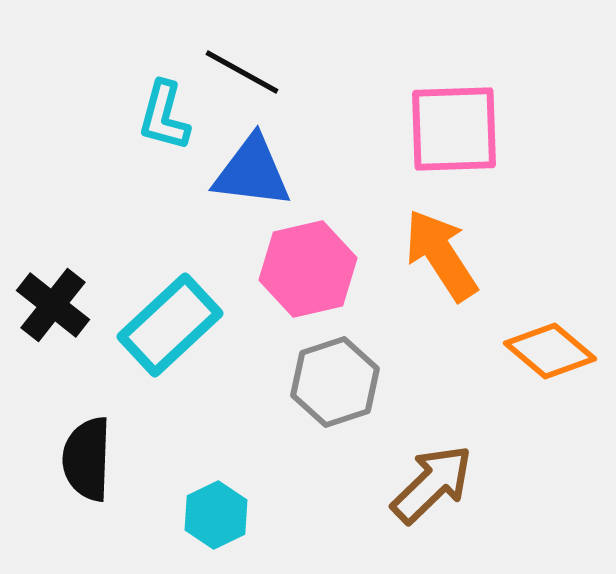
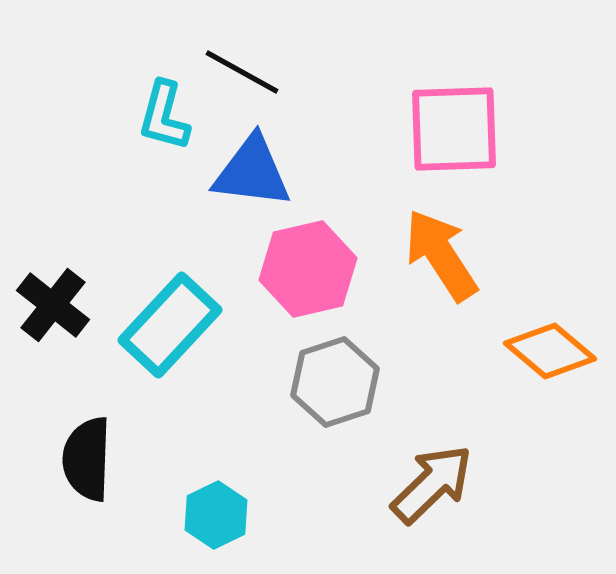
cyan rectangle: rotated 4 degrees counterclockwise
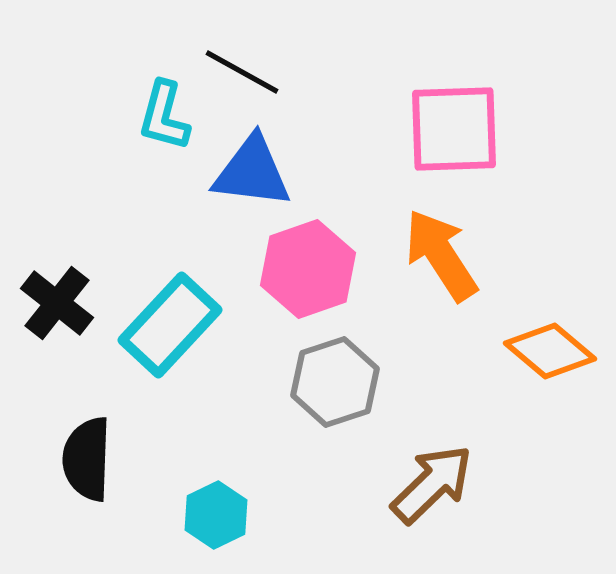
pink hexagon: rotated 6 degrees counterclockwise
black cross: moved 4 px right, 2 px up
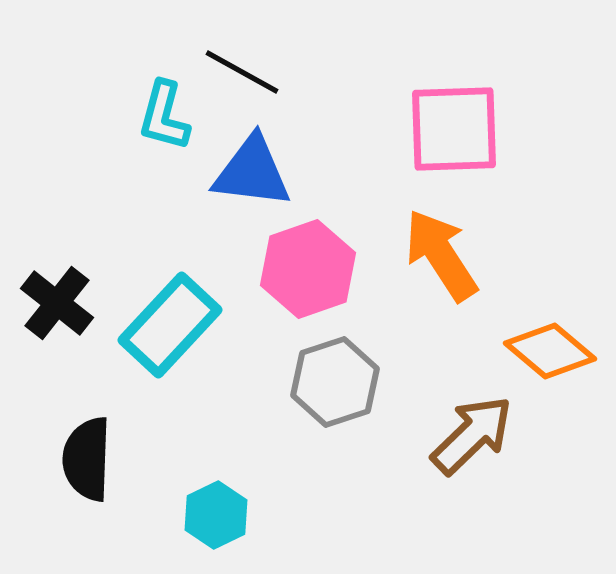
brown arrow: moved 40 px right, 49 px up
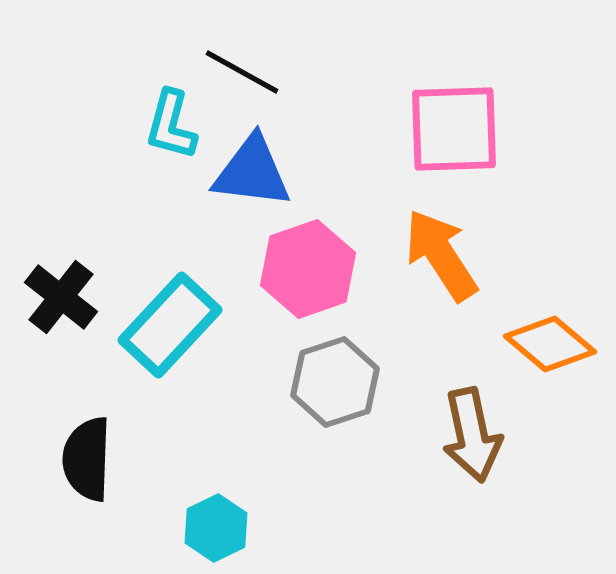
cyan L-shape: moved 7 px right, 9 px down
black cross: moved 4 px right, 6 px up
orange diamond: moved 7 px up
brown arrow: rotated 122 degrees clockwise
cyan hexagon: moved 13 px down
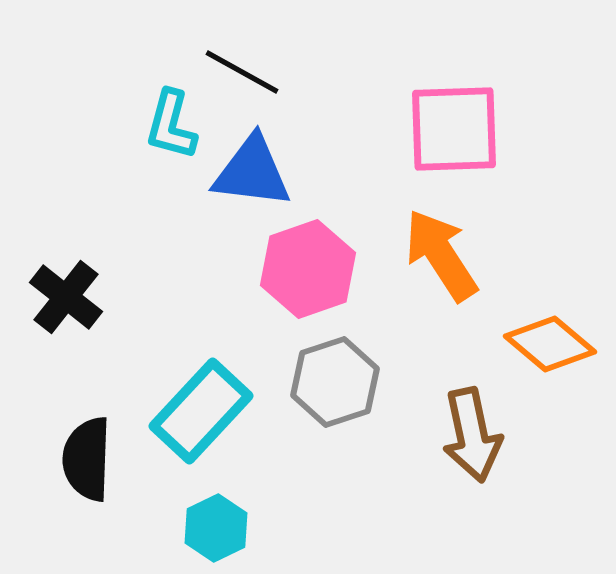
black cross: moved 5 px right
cyan rectangle: moved 31 px right, 86 px down
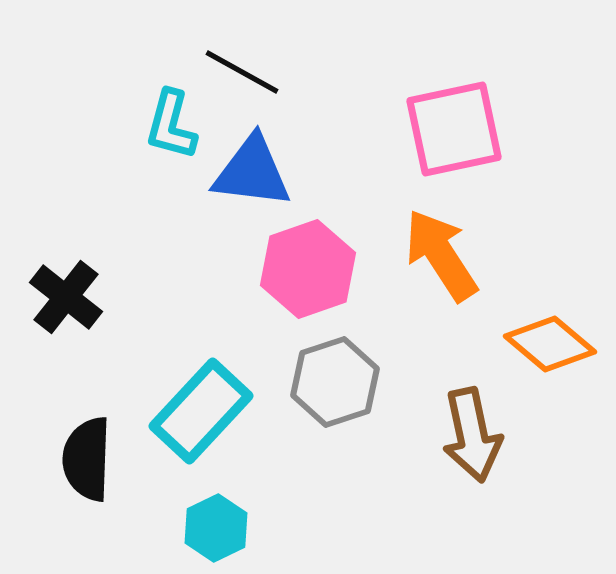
pink square: rotated 10 degrees counterclockwise
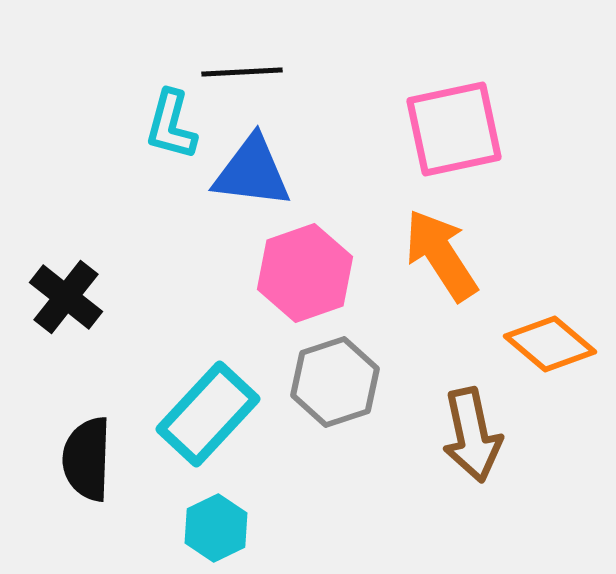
black line: rotated 32 degrees counterclockwise
pink hexagon: moved 3 px left, 4 px down
cyan rectangle: moved 7 px right, 3 px down
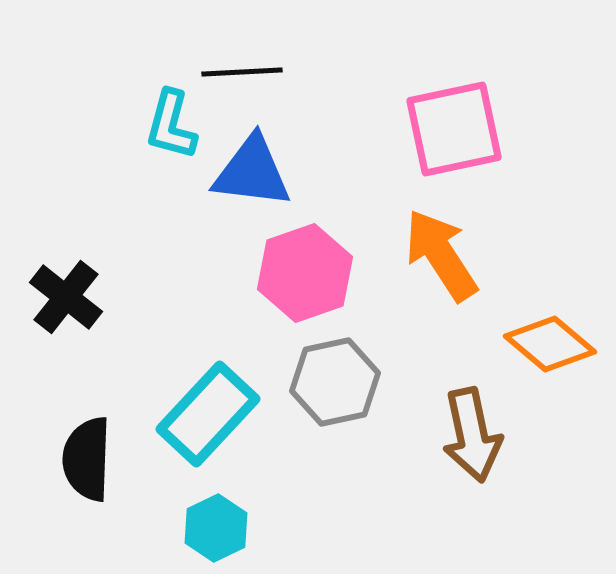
gray hexagon: rotated 6 degrees clockwise
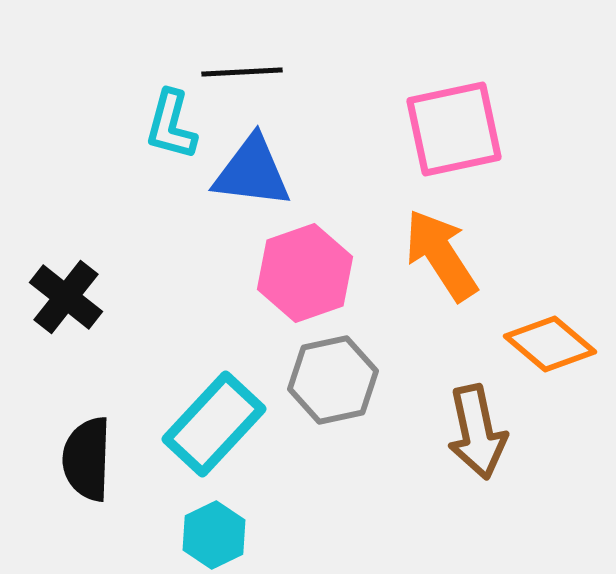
gray hexagon: moved 2 px left, 2 px up
cyan rectangle: moved 6 px right, 10 px down
brown arrow: moved 5 px right, 3 px up
cyan hexagon: moved 2 px left, 7 px down
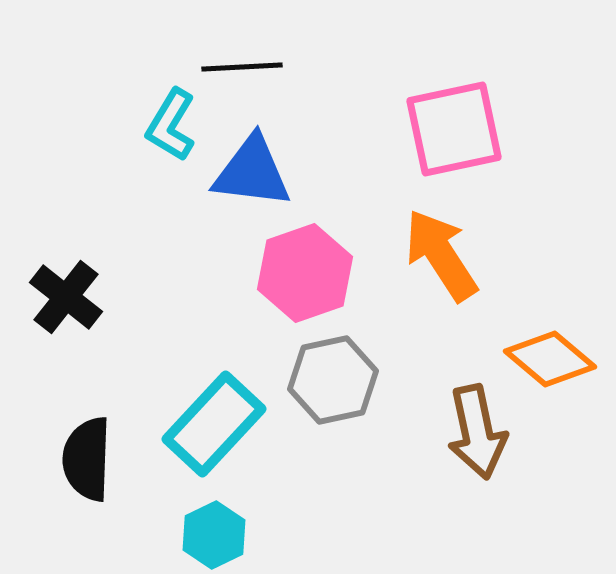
black line: moved 5 px up
cyan L-shape: rotated 16 degrees clockwise
orange diamond: moved 15 px down
